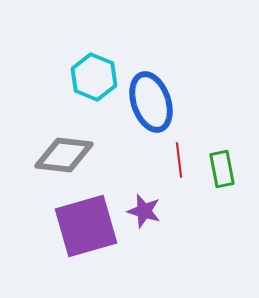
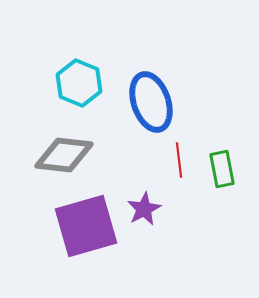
cyan hexagon: moved 15 px left, 6 px down
purple star: moved 2 px up; rotated 28 degrees clockwise
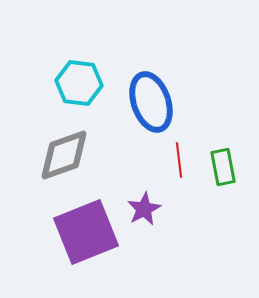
cyan hexagon: rotated 15 degrees counterclockwise
gray diamond: rotated 26 degrees counterclockwise
green rectangle: moved 1 px right, 2 px up
purple square: moved 6 px down; rotated 6 degrees counterclockwise
